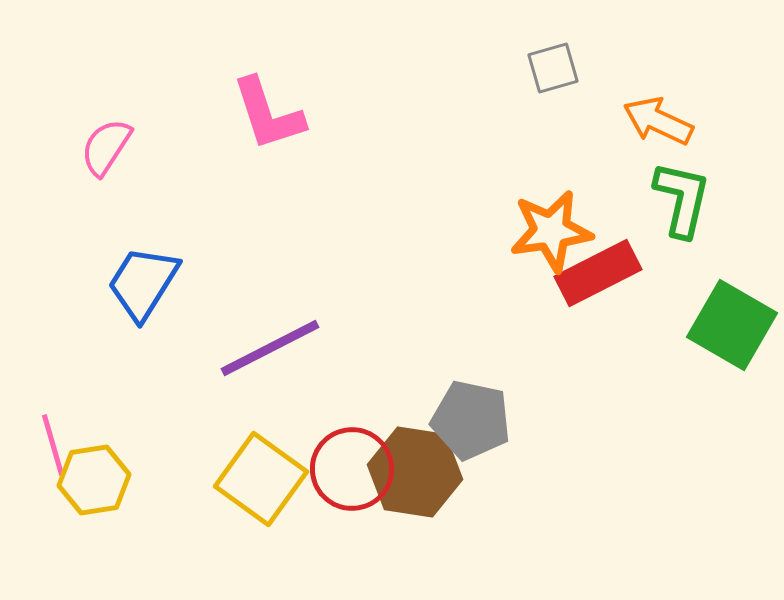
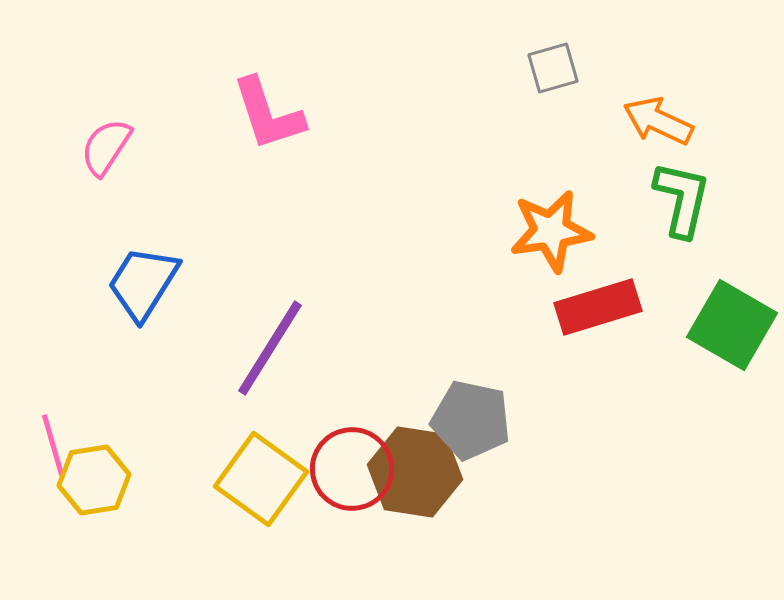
red rectangle: moved 34 px down; rotated 10 degrees clockwise
purple line: rotated 31 degrees counterclockwise
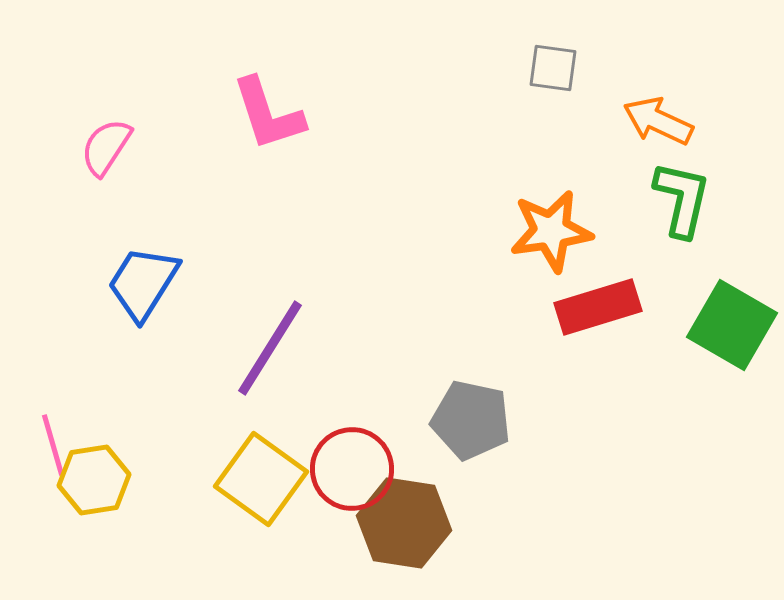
gray square: rotated 24 degrees clockwise
brown hexagon: moved 11 px left, 51 px down
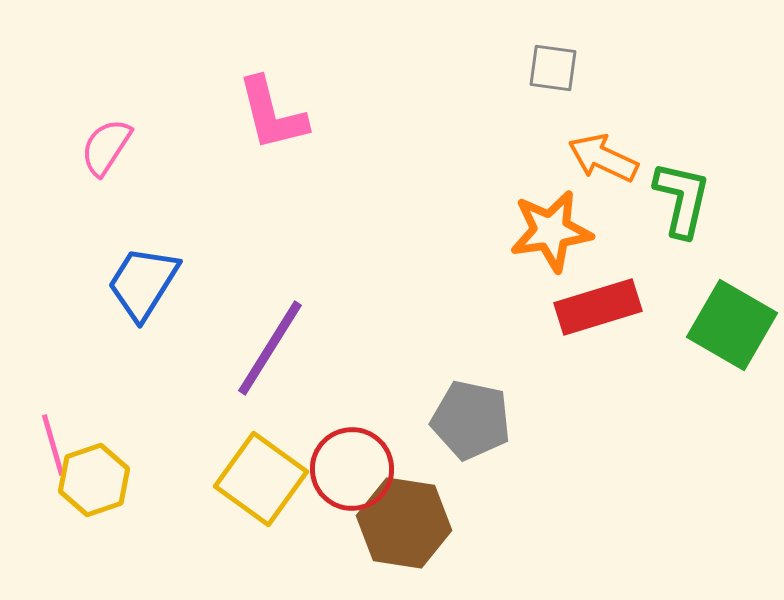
pink L-shape: moved 4 px right; rotated 4 degrees clockwise
orange arrow: moved 55 px left, 37 px down
yellow hexagon: rotated 10 degrees counterclockwise
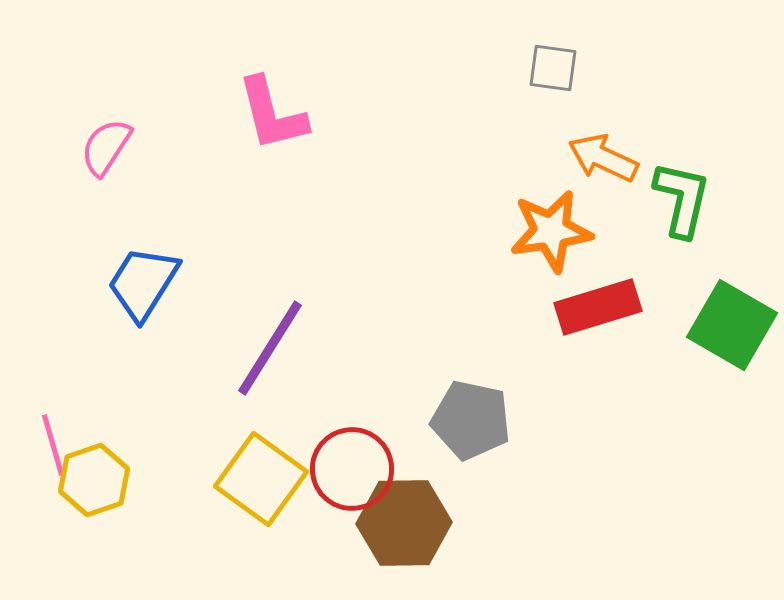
brown hexagon: rotated 10 degrees counterclockwise
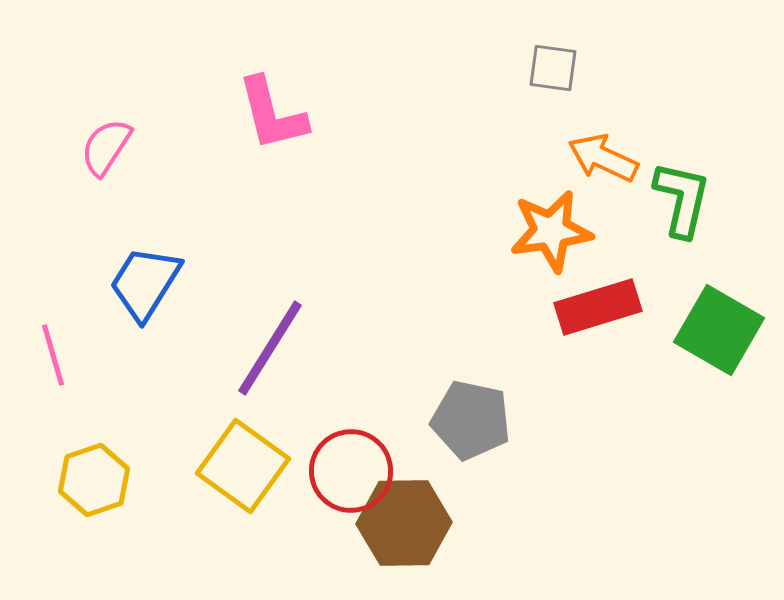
blue trapezoid: moved 2 px right
green square: moved 13 px left, 5 px down
pink line: moved 90 px up
red circle: moved 1 px left, 2 px down
yellow square: moved 18 px left, 13 px up
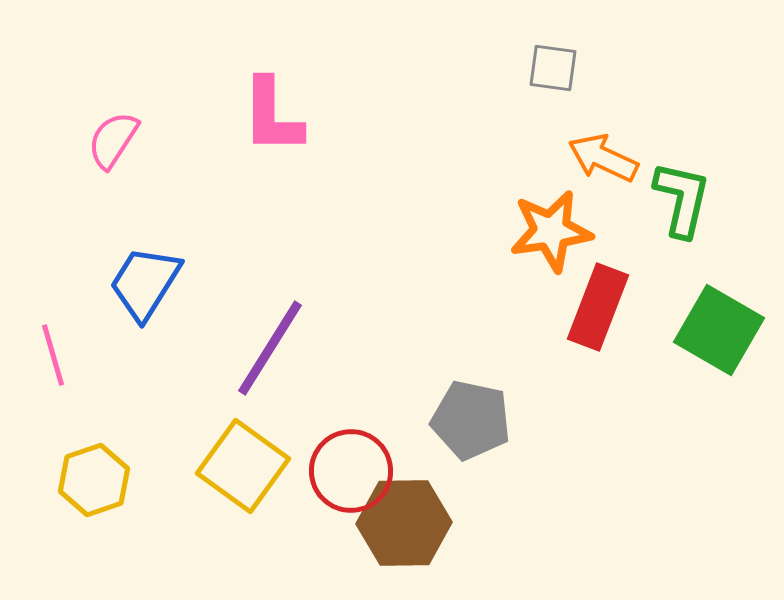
pink L-shape: moved 2 px down; rotated 14 degrees clockwise
pink semicircle: moved 7 px right, 7 px up
red rectangle: rotated 52 degrees counterclockwise
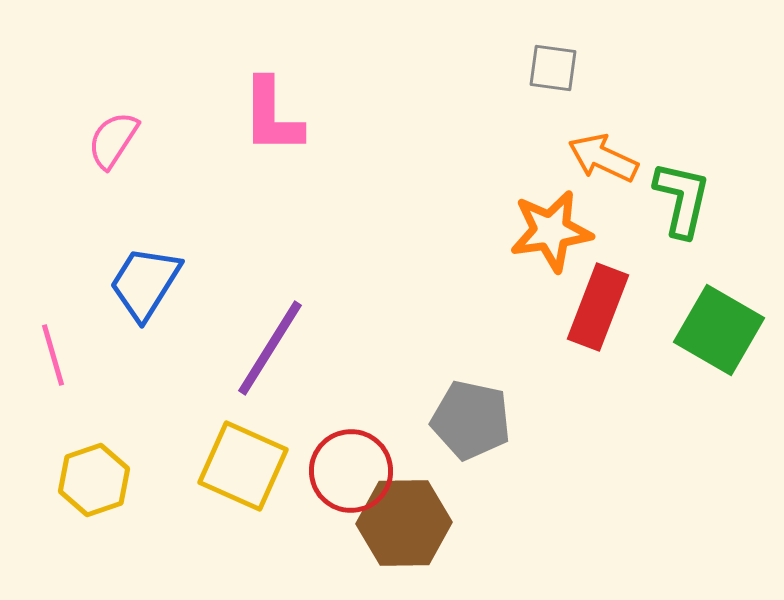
yellow square: rotated 12 degrees counterclockwise
